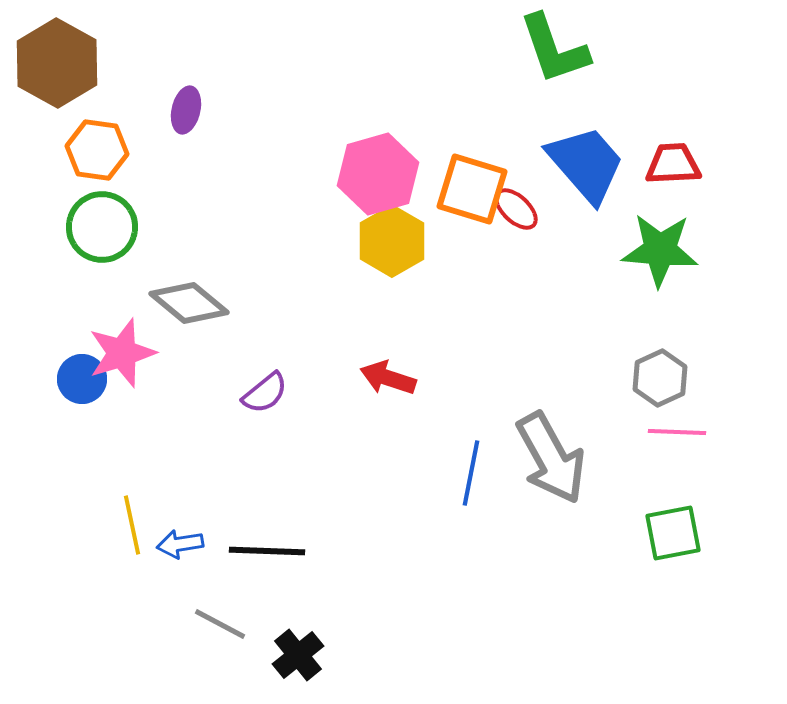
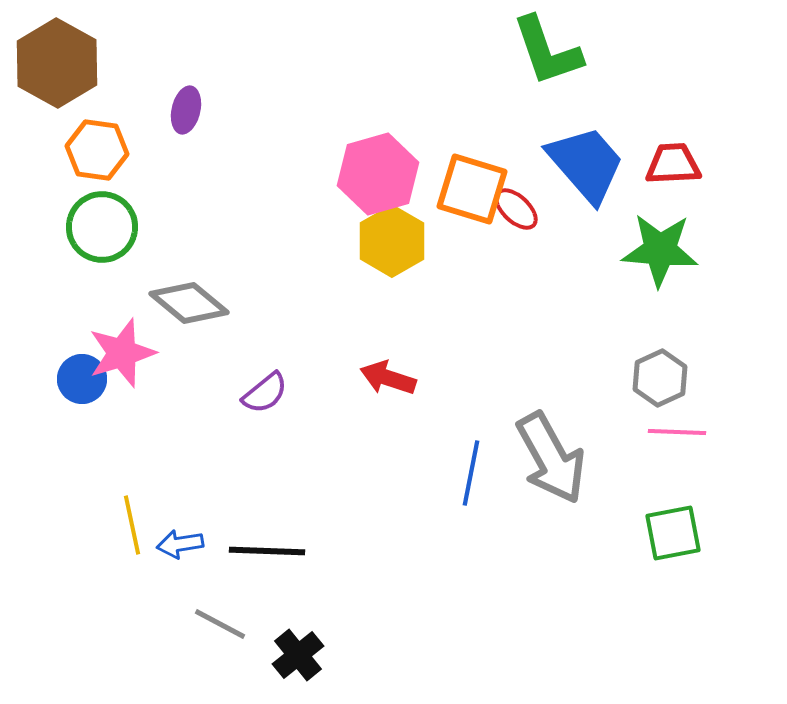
green L-shape: moved 7 px left, 2 px down
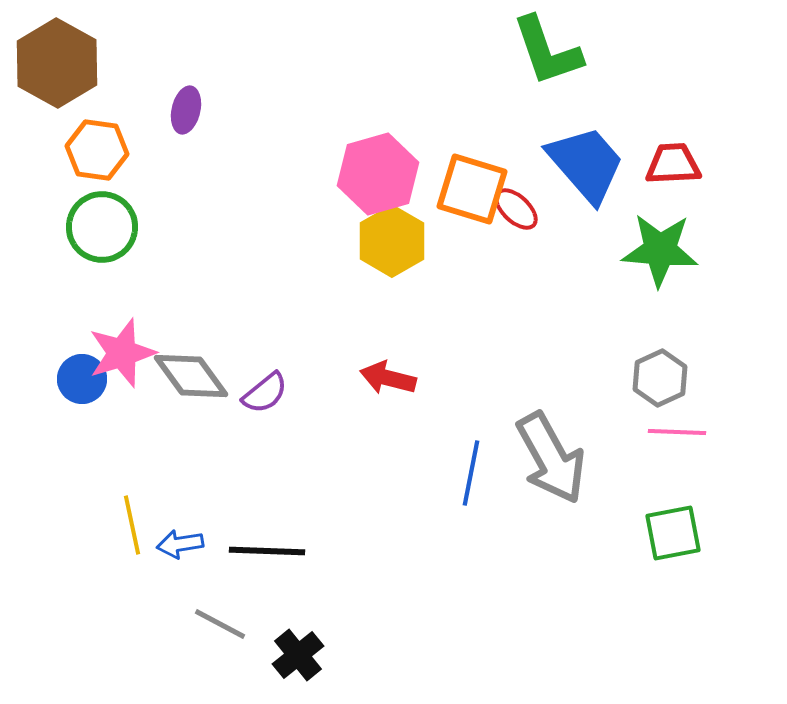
gray diamond: moved 2 px right, 73 px down; rotated 14 degrees clockwise
red arrow: rotated 4 degrees counterclockwise
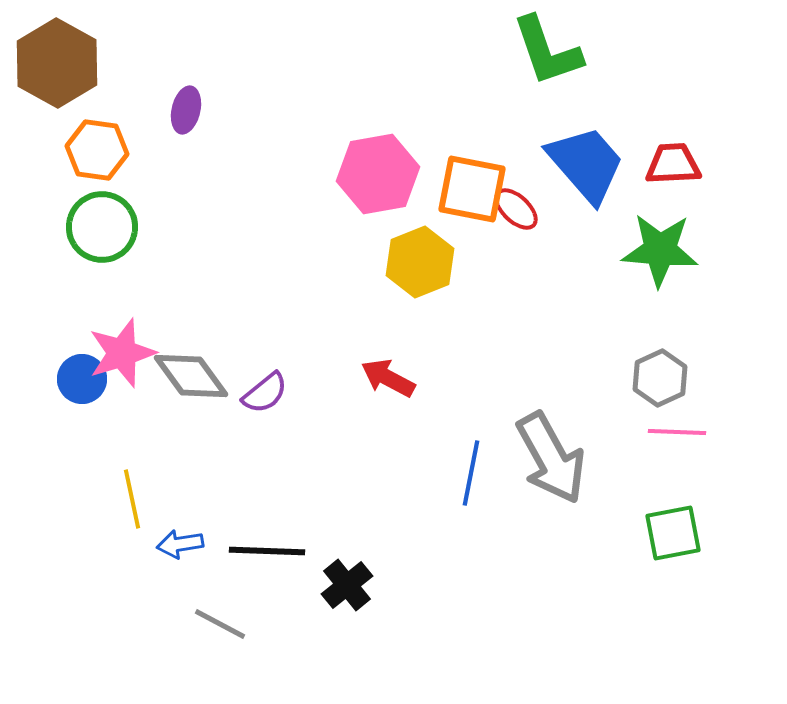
pink hexagon: rotated 6 degrees clockwise
orange square: rotated 6 degrees counterclockwise
yellow hexagon: moved 28 px right, 21 px down; rotated 8 degrees clockwise
red arrow: rotated 14 degrees clockwise
yellow line: moved 26 px up
black cross: moved 49 px right, 70 px up
